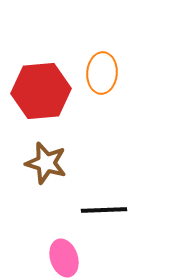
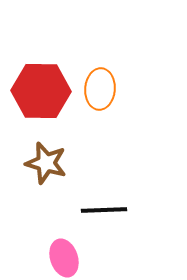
orange ellipse: moved 2 px left, 16 px down
red hexagon: rotated 6 degrees clockwise
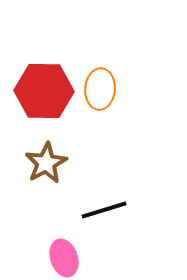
red hexagon: moved 3 px right
brown star: rotated 27 degrees clockwise
black line: rotated 15 degrees counterclockwise
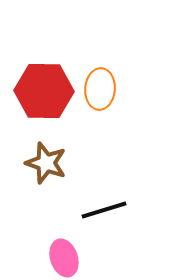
brown star: rotated 24 degrees counterclockwise
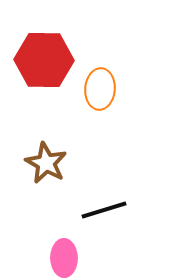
red hexagon: moved 31 px up
brown star: rotated 9 degrees clockwise
pink ellipse: rotated 18 degrees clockwise
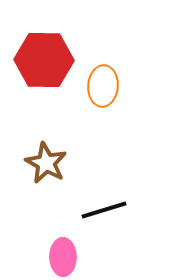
orange ellipse: moved 3 px right, 3 px up
pink ellipse: moved 1 px left, 1 px up
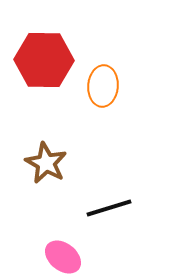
black line: moved 5 px right, 2 px up
pink ellipse: rotated 51 degrees counterclockwise
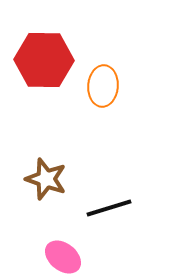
brown star: moved 16 px down; rotated 9 degrees counterclockwise
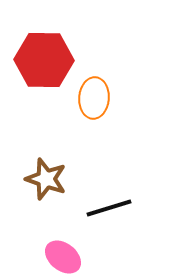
orange ellipse: moved 9 px left, 12 px down
